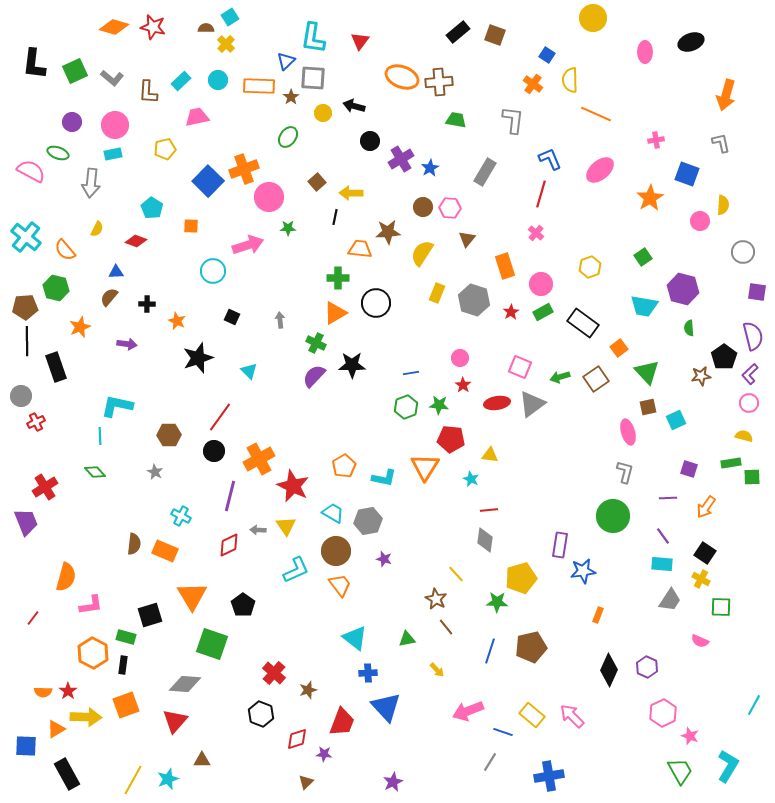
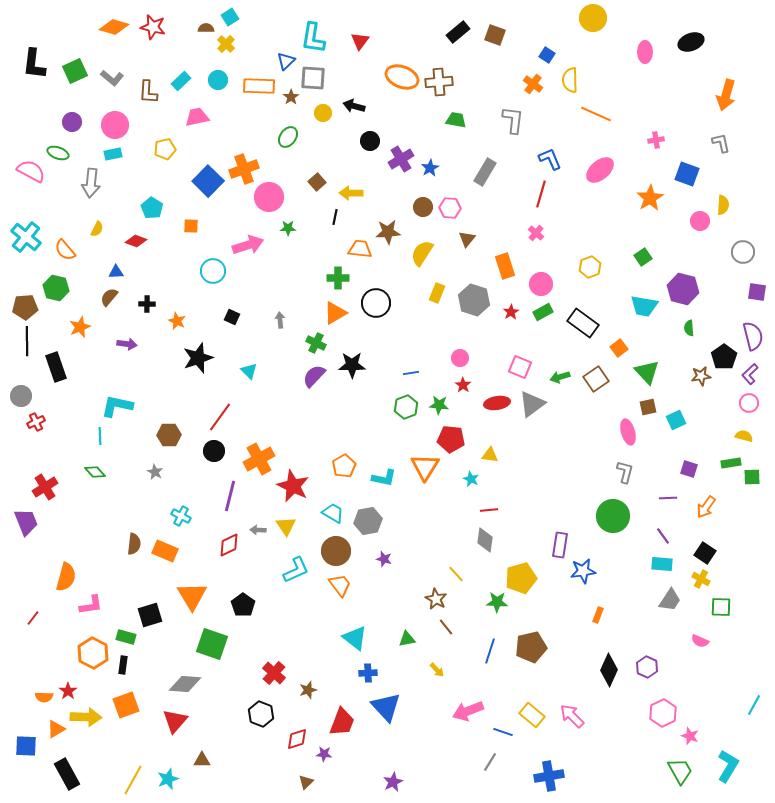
orange semicircle at (43, 692): moved 1 px right, 5 px down
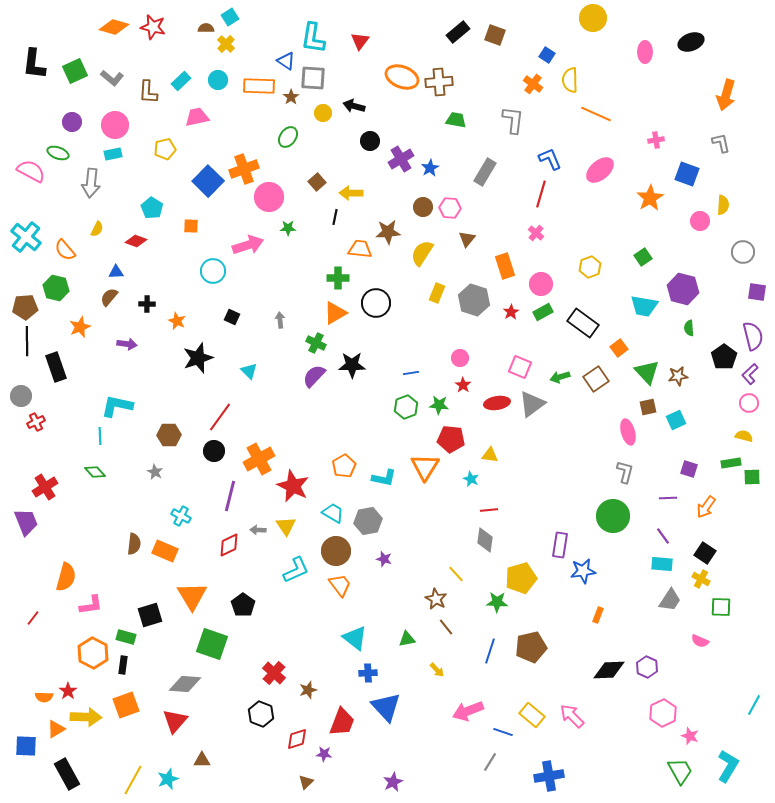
blue triangle at (286, 61): rotated 42 degrees counterclockwise
brown star at (701, 376): moved 23 px left
black diamond at (609, 670): rotated 64 degrees clockwise
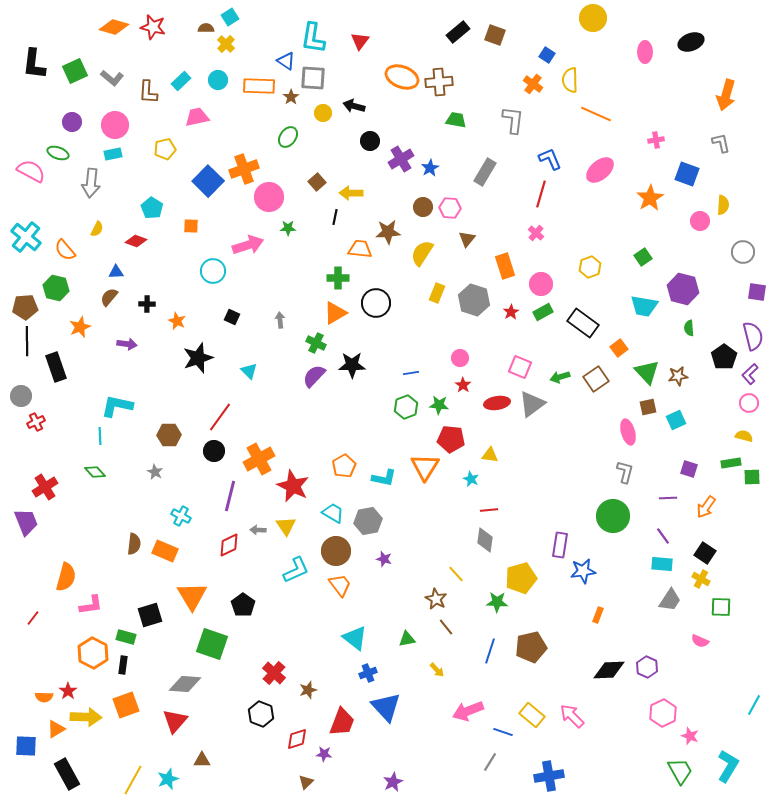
blue cross at (368, 673): rotated 18 degrees counterclockwise
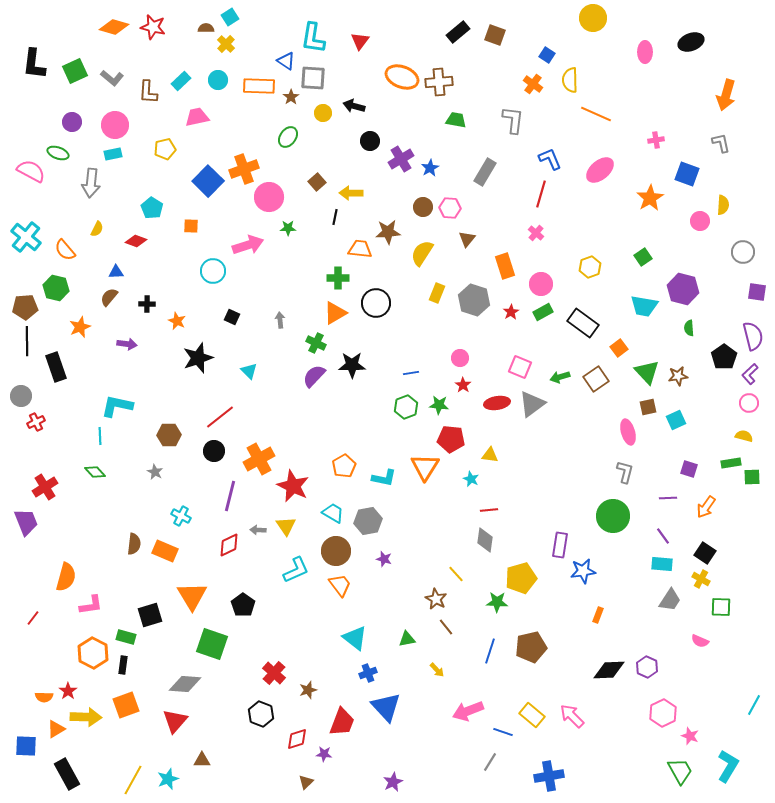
red line at (220, 417): rotated 16 degrees clockwise
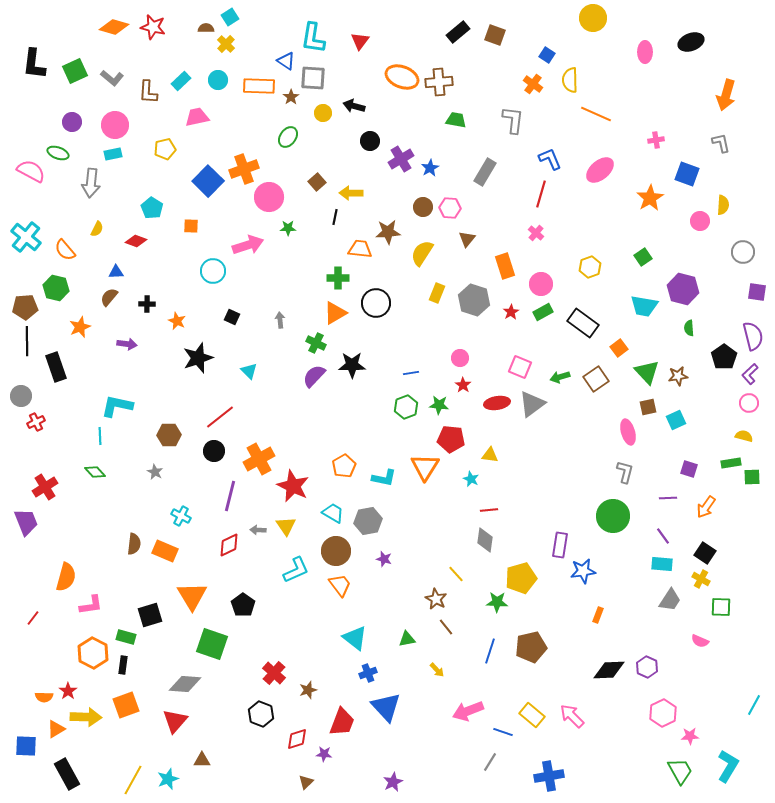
pink star at (690, 736): rotated 24 degrees counterclockwise
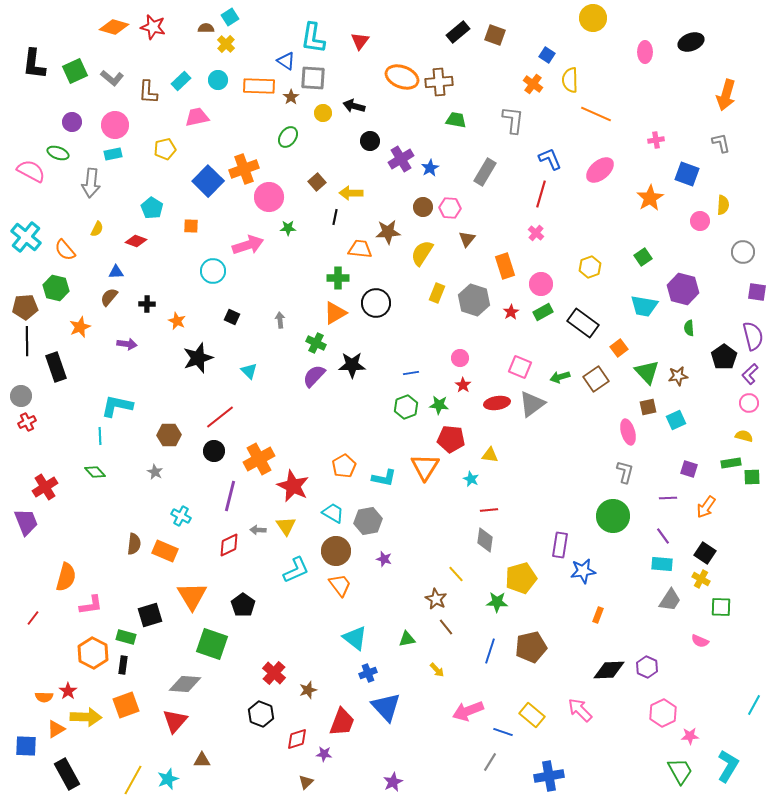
red cross at (36, 422): moved 9 px left
pink arrow at (572, 716): moved 8 px right, 6 px up
